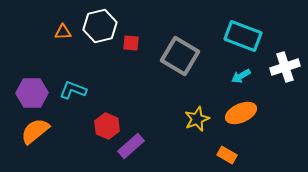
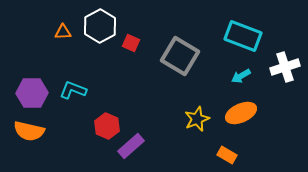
white hexagon: rotated 16 degrees counterclockwise
red square: rotated 18 degrees clockwise
orange semicircle: moved 6 px left; rotated 128 degrees counterclockwise
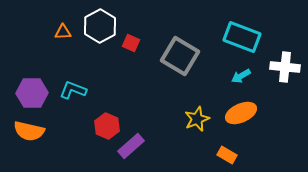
cyan rectangle: moved 1 px left, 1 px down
white cross: rotated 24 degrees clockwise
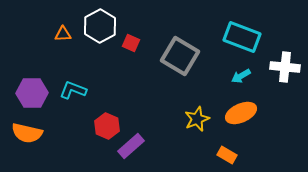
orange triangle: moved 2 px down
orange semicircle: moved 2 px left, 2 px down
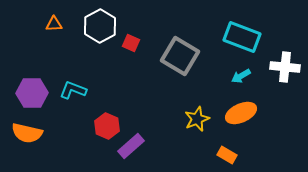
orange triangle: moved 9 px left, 10 px up
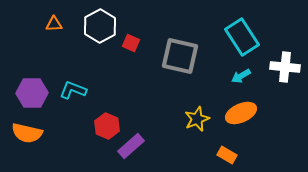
cyan rectangle: rotated 36 degrees clockwise
gray square: rotated 18 degrees counterclockwise
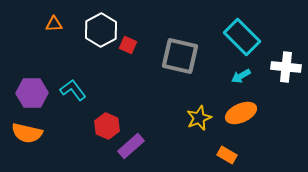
white hexagon: moved 1 px right, 4 px down
cyan rectangle: rotated 12 degrees counterclockwise
red square: moved 3 px left, 2 px down
white cross: moved 1 px right
cyan L-shape: rotated 32 degrees clockwise
yellow star: moved 2 px right, 1 px up
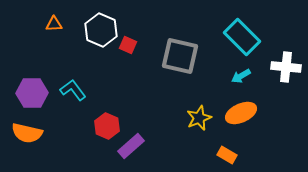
white hexagon: rotated 8 degrees counterclockwise
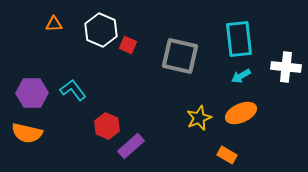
cyan rectangle: moved 3 px left, 2 px down; rotated 39 degrees clockwise
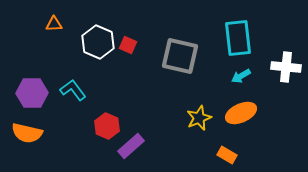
white hexagon: moved 3 px left, 12 px down
cyan rectangle: moved 1 px left, 1 px up
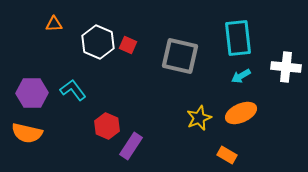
purple rectangle: rotated 16 degrees counterclockwise
